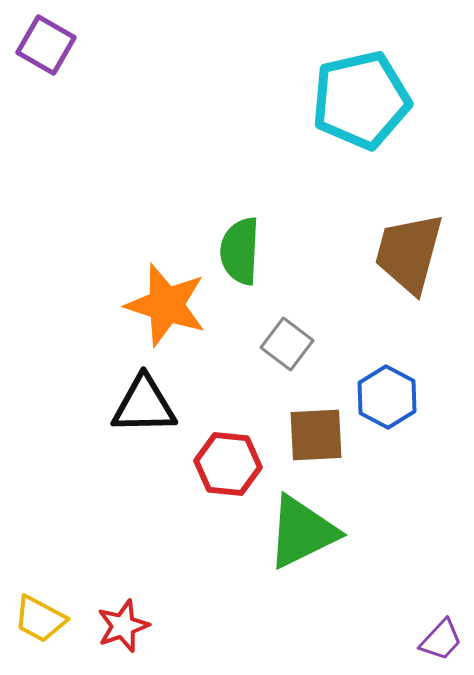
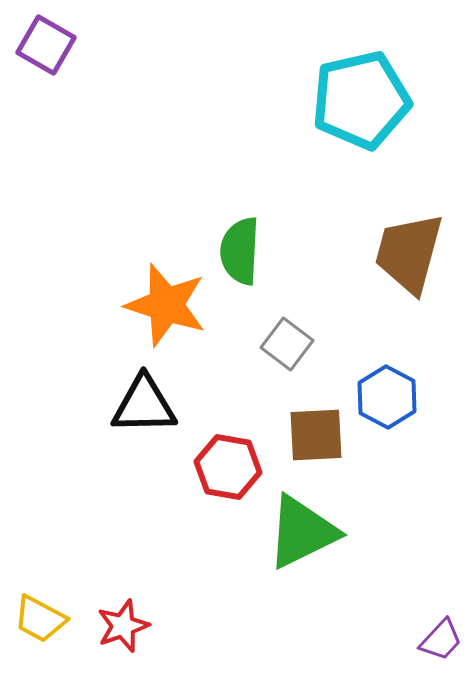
red hexagon: moved 3 px down; rotated 4 degrees clockwise
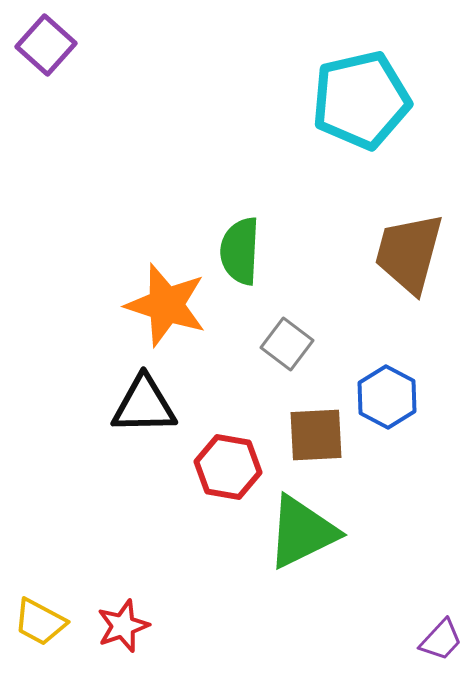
purple square: rotated 12 degrees clockwise
yellow trapezoid: moved 3 px down
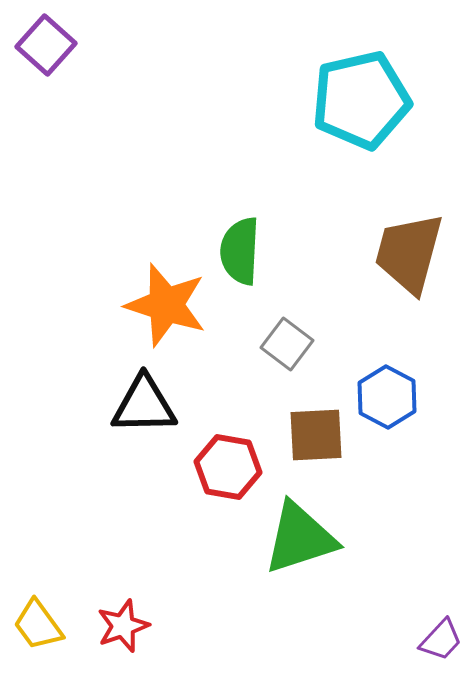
green triangle: moved 2 px left, 6 px down; rotated 8 degrees clockwise
yellow trapezoid: moved 2 px left, 3 px down; rotated 26 degrees clockwise
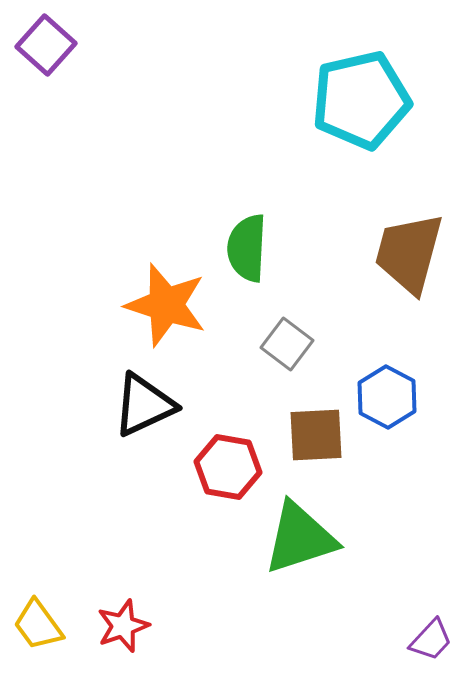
green semicircle: moved 7 px right, 3 px up
black triangle: rotated 24 degrees counterclockwise
purple trapezoid: moved 10 px left
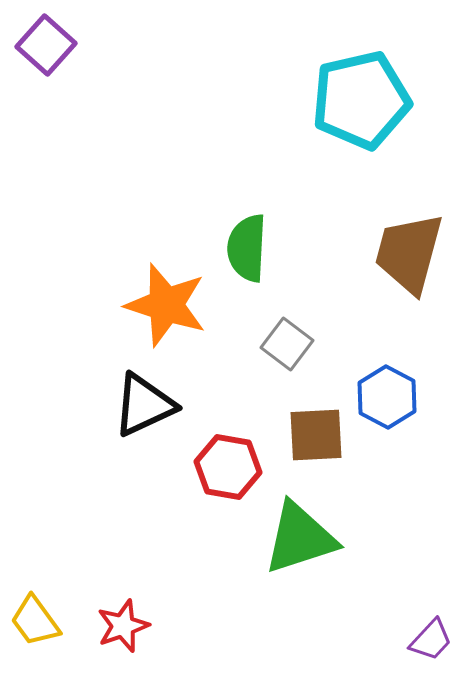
yellow trapezoid: moved 3 px left, 4 px up
